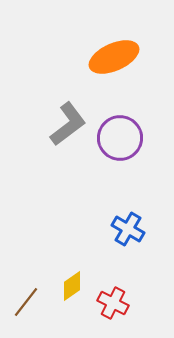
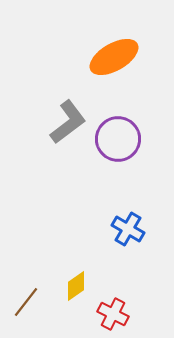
orange ellipse: rotated 6 degrees counterclockwise
gray L-shape: moved 2 px up
purple circle: moved 2 px left, 1 px down
yellow diamond: moved 4 px right
red cross: moved 11 px down
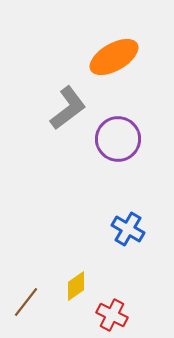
gray L-shape: moved 14 px up
red cross: moved 1 px left, 1 px down
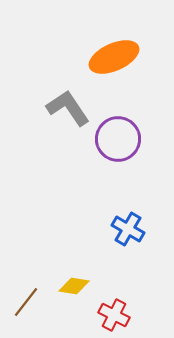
orange ellipse: rotated 6 degrees clockwise
gray L-shape: rotated 87 degrees counterclockwise
yellow diamond: moved 2 px left; rotated 44 degrees clockwise
red cross: moved 2 px right
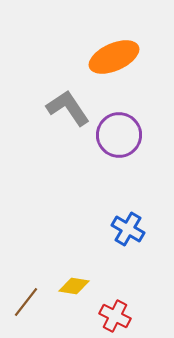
purple circle: moved 1 px right, 4 px up
red cross: moved 1 px right, 1 px down
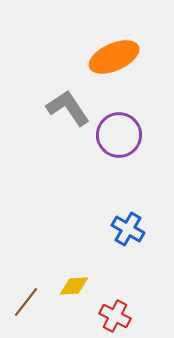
yellow diamond: rotated 12 degrees counterclockwise
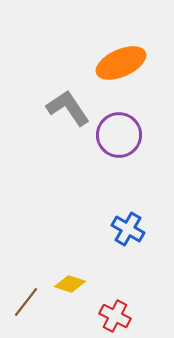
orange ellipse: moved 7 px right, 6 px down
yellow diamond: moved 4 px left, 2 px up; rotated 20 degrees clockwise
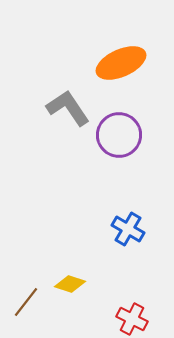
red cross: moved 17 px right, 3 px down
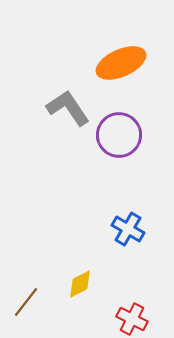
yellow diamond: moved 10 px right; rotated 44 degrees counterclockwise
